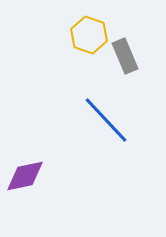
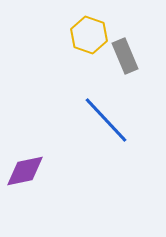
purple diamond: moved 5 px up
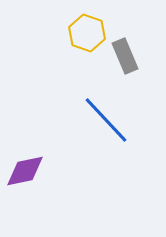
yellow hexagon: moved 2 px left, 2 px up
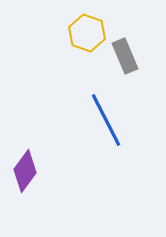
blue line: rotated 16 degrees clockwise
purple diamond: rotated 42 degrees counterclockwise
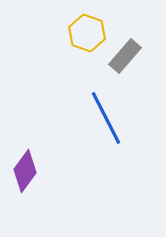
gray rectangle: rotated 64 degrees clockwise
blue line: moved 2 px up
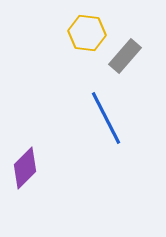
yellow hexagon: rotated 12 degrees counterclockwise
purple diamond: moved 3 px up; rotated 9 degrees clockwise
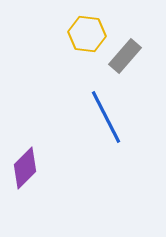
yellow hexagon: moved 1 px down
blue line: moved 1 px up
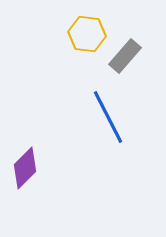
blue line: moved 2 px right
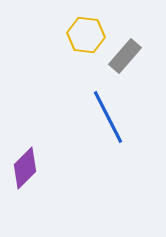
yellow hexagon: moved 1 px left, 1 px down
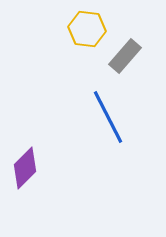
yellow hexagon: moved 1 px right, 6 px up
